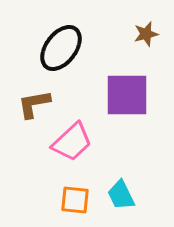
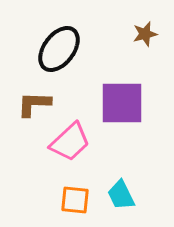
brown star: moved 1 px left
black ellipse: moved 2 px left, 1 px down
purple square: moved 5 px left, 8 px down
brown L-shape: rotated 12 degrees clockwise
pink trapezoid: moved 2 px left
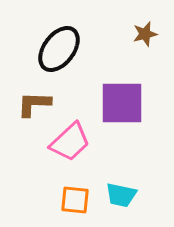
cyan trapezoid: rotated 52 degrees counterclockwise
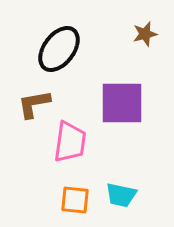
brown L-shape: rotated 12 degrees counterclockwise
pink trapezoid: rotated 39 degrees counterclockwise
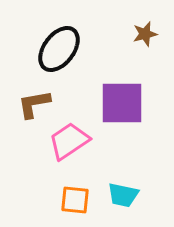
pink trapezoid: moved 1 px left, 1 px up; rotated 132 degrees counterclockwise
cyan trapezoid: moved 2 px right
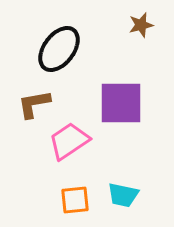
brown star: moved 4 px left, 9 px up
purple square: moved 1 px left
orange square: rotated 12 degrees counterclockwise
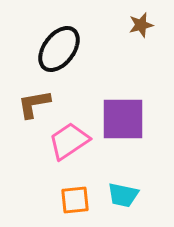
purple square: moved 2 px right, 16 px down
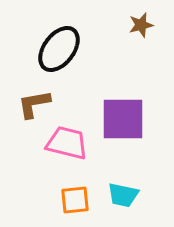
pink trapezoid: moved 2 px left, 2 px down; rotated 48 degrees clockwise
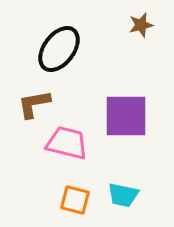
purple square: moved 3 px right, 3 px up
orange square: rotated 20 degrees clockwise
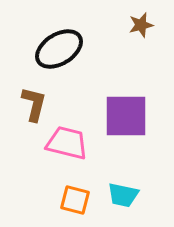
black ellipse: rotated 21 degrees clockwise
brown L-shape: rotated 114 degrees clockwise
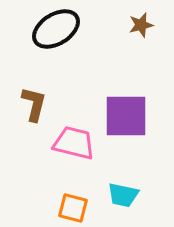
black ellipse: moved 3 px left, 20 px up
pink trapezoid: moved 7 px right
orange square: moved 2 px left, 8 px down
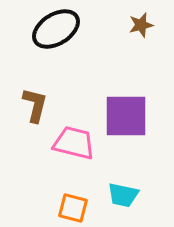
brown L-shape: moved 1 px right, 1 px down
